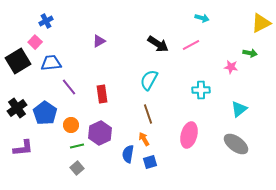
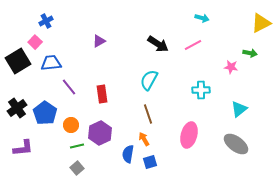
pink line: moved 2 px right
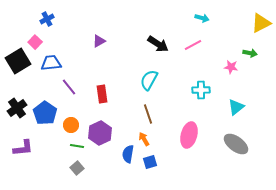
blue cross: moved 1 px right, 2 px up
cyan triangle: moved 3 px left, 2 px up
green line: rotated 24 degrees clockwise
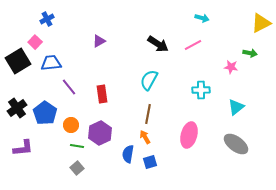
brown line: rotated 30 degrees clockwise
orange arrow: moved 1 px right, 2 px up
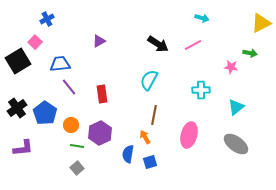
blue trapezoid: moved 9 px right, 1 px down
brown line: moved 6 px right, 1 px down
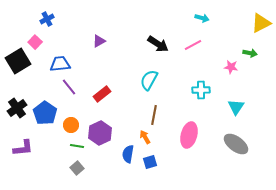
red rectangle: rotated 60 degrees clockwise
cyan triangle: rotated 18 degrees counterclockwise
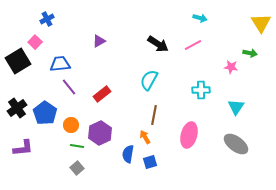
cyan arrow: moved 2 px left
yellow triangle: rotated 35 degrees counterclockwise
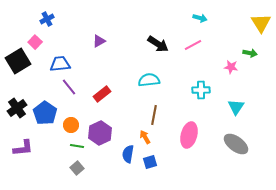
cyan semicircle: rotated 55 degrees clockwise
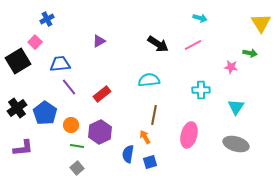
purple hexagon: moved 1 px up
gray ellipse: rotated 20 degrees counterclockwise
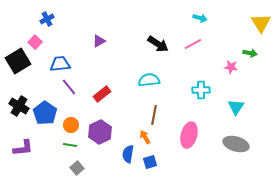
pink line: moved 1 px up
black cross: moved 2 px right, 2 px up; rotated 24 degrees counterclockwise
green line: moved 7 px left, 1 px up
